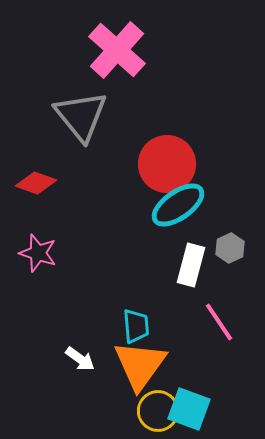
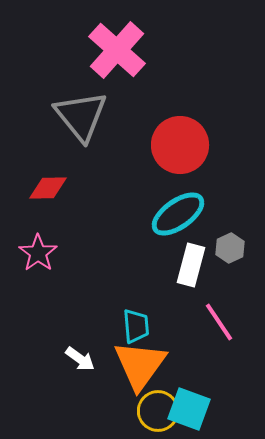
red circle: moved 13 px right, 19 px up
red diamond: moved 12 px right, 5 px down; rotated 21 degrees counterclockwise
cyan ellipse: moved 9 px down
pink star: rotated 18 degrees clockwise
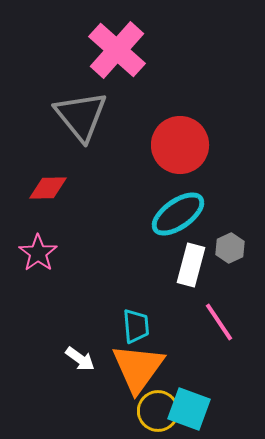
orange triangle: moved 2 px left, 3 px down
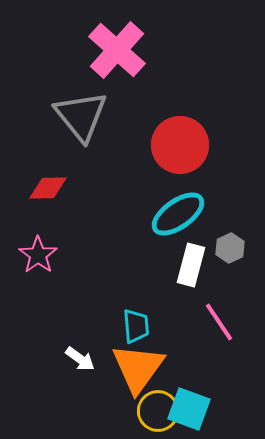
pink star: moved 2 px down
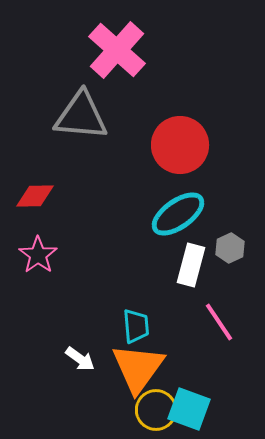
gray triangle: rotated 46 degrees counterclockwise
red diamond: moved 13 px left, 8 px down
yellow circle: moved 2 px left, 1 px up
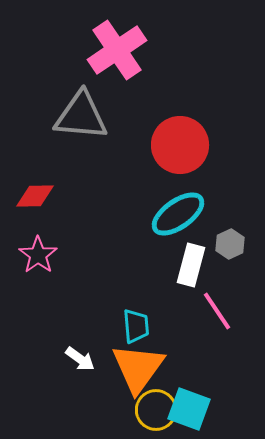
pink cross: rotated 14 degrees clockwise
gray hexagon: moved 4 px up
pink line: moved 2 px left, 11 px up
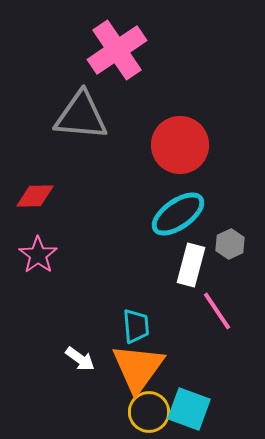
yellow circle: moved 7 px left, 2 px down
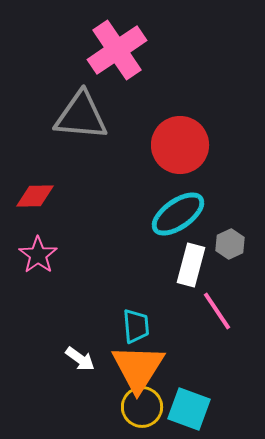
orange triangle: rotated 4 degrees counterclockwise
yellow circle: moved 7 px left, 5 px up
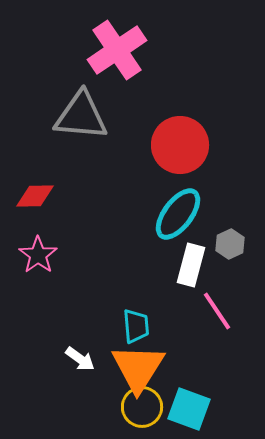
cyan ellipse: rotated 18 degrees counterclockwise
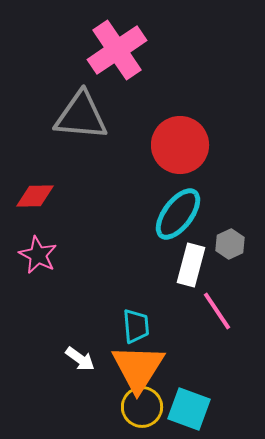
pink star: rotated 9 degrees counterclockwise
